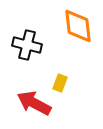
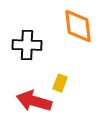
black cross: rotated 12 degrees counterclockwise
red arrow: moved 2 px up; rotated 12 degrees counterclockwise
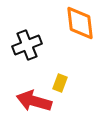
orange diamond: moved 2 px right, 3 px up
black cross: rotated 24 degrees counterclockwise
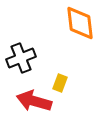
black cross: moved 6 px left, 13 px down
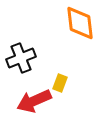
red arrow: rotated 40 degrees counterclockwise
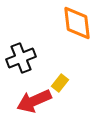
orange diamond: moved 3 px left
yellow rectangle: rotated 18 degrees clockwise
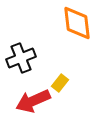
red arrow: moved 1 px left
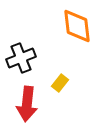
orange diamond: moved 3 px down
red arrow: moved 6 px left, 3 px down; rotated 60 degrees counterclockwise
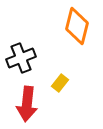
orange diamond: rotated 21 degrees clockwise
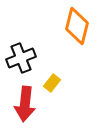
yellow rectangle: moved 8 px left
red arrow: moved 2 px left
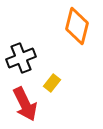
red arrow: rotated 32 degrees counterclockwise
